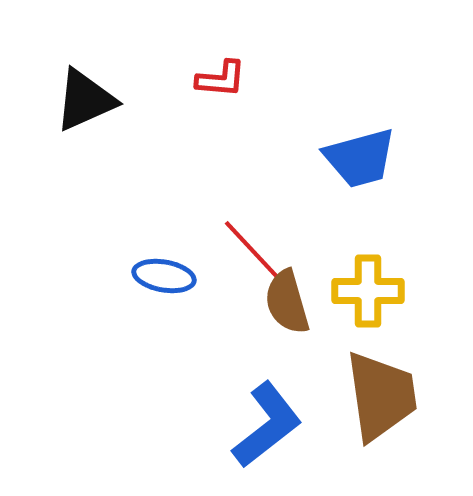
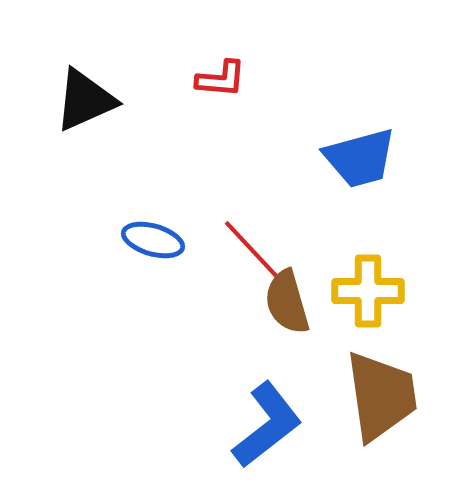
blue ellipse: moved 11 px left, 36 px up; rotated 6 degrees clockwise
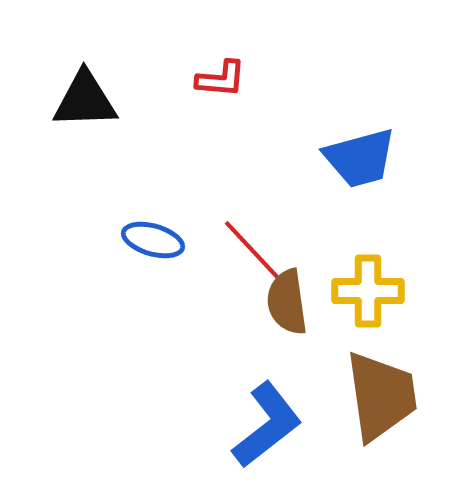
black triangle: rotated 22 degrees clockwise
brown semicircle: rotated 8 degrees clockwise
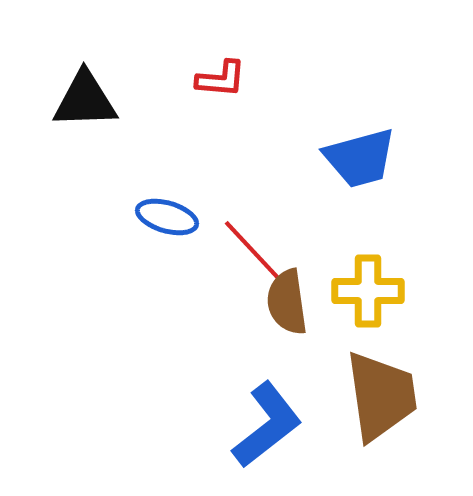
blue ellipse: moved 14 px right, 23 px up
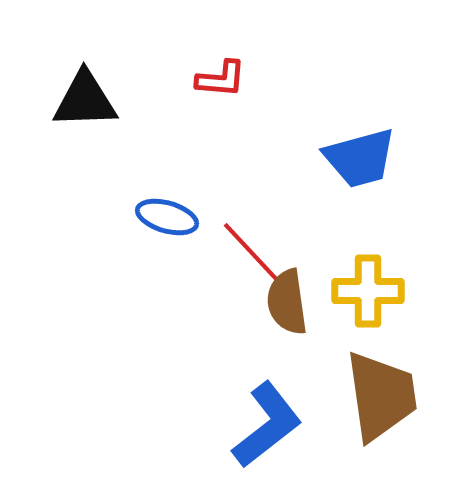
red line: moved 1 px left, 2 px down
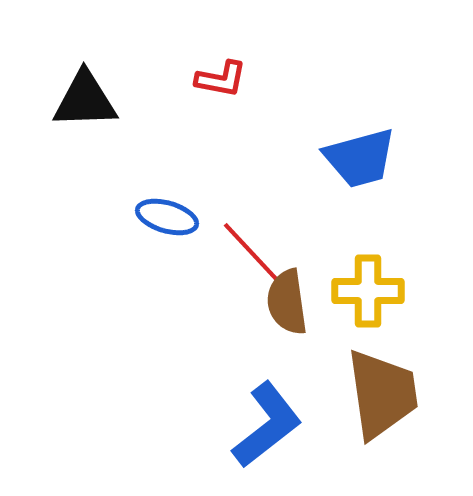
red L-shape: rotated 6 degrees clockwise
brown trapezoid: moved 1 px right, 2 px up
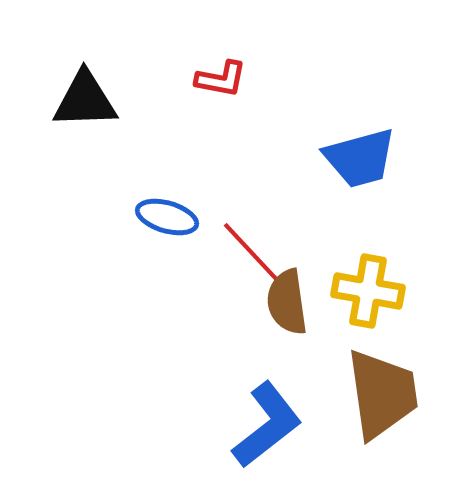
yellow cross: rotated 10 degrees clockwise
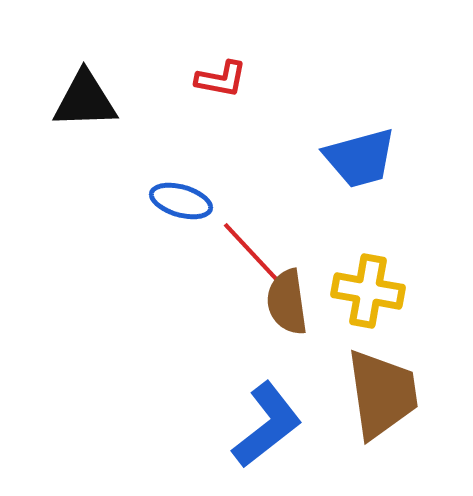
blue ellipse: moved 14 px right, 16 px up
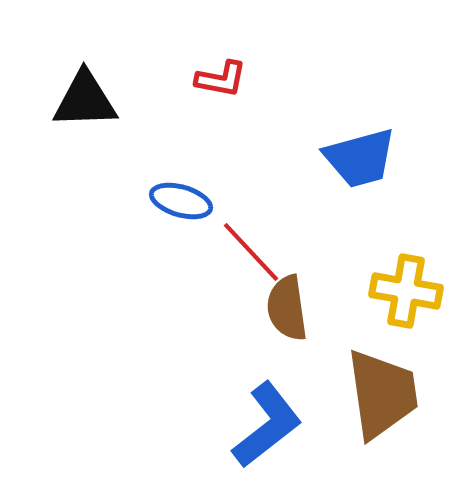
yellow cross: moved 38 px right
brown semicircle: moved 6 px down
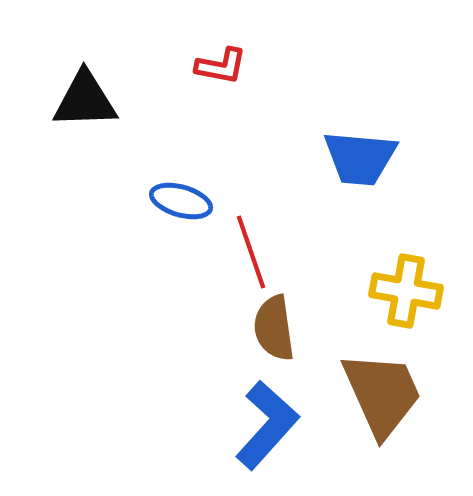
red L-shape: moved 13 px up
blue trapezoid: rotated 20 degrees clockwise
red line: rotated 24 degrees clockwise
brown semicircle: moved 13 px left, 20 px down
brown trapezoid: rotated 16 degrees counterclockwise
blue L-shape: rotated 10 degrees counterclockwise
